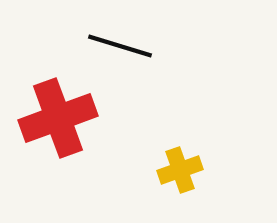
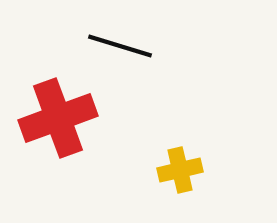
yellow cross: rotated 6 degrees clockwise
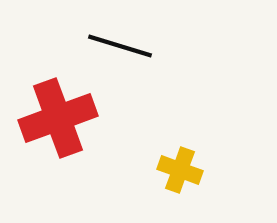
yellow cross: rotated 33 degrees clockwise
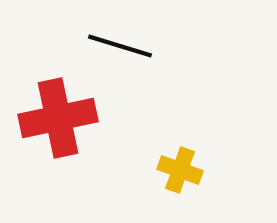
red cross: rotated 8 degrees clockwise
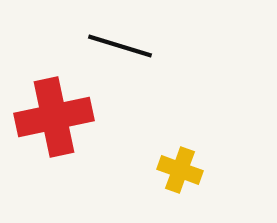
red cross: moved 4 px left, 1 px up
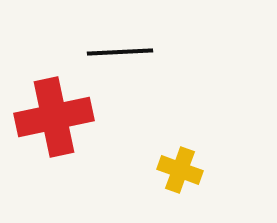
black line: moved 6 px down; rotated 20 degrees counterclockwise
